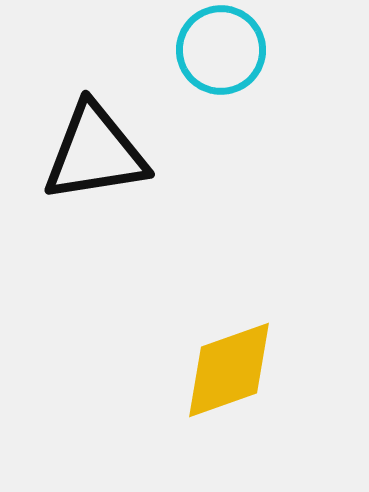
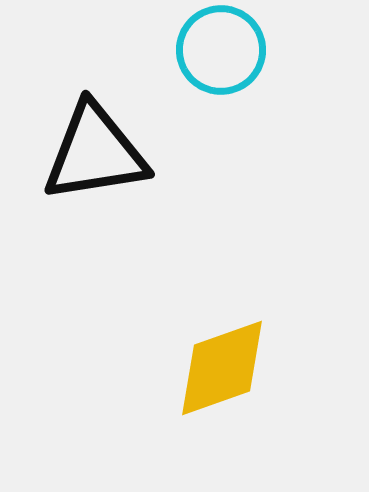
yellow diamond: moved 7 px left, 2 px up
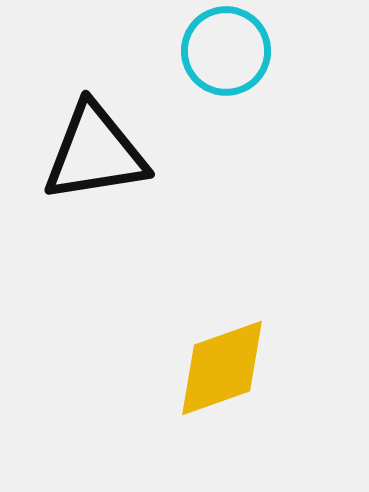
cyan circle: moved 5 px right, 1 px down
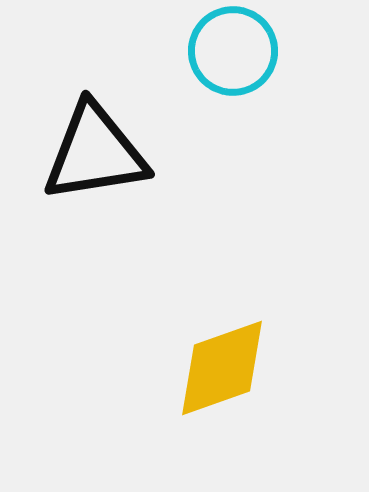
cyan circle: moved 7 px right
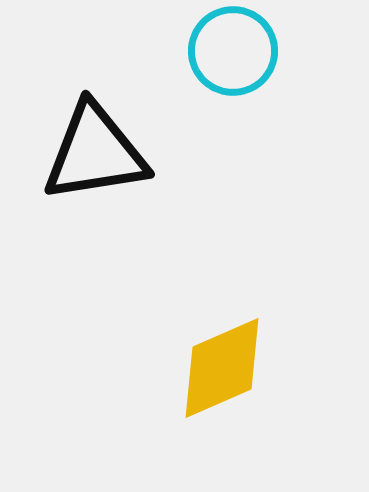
yellow diamond: rotated 4 degrees counterclockwise
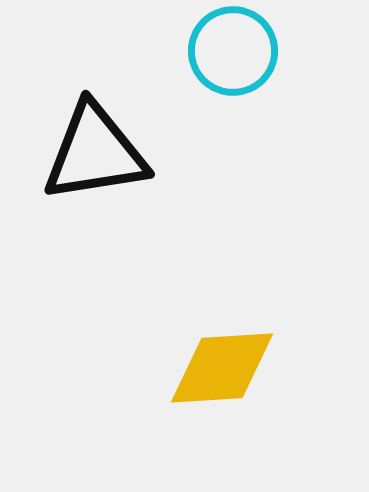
yellow diamond: rotated 20 degrees clockwise
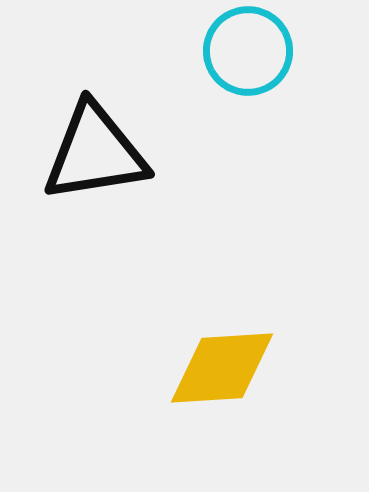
cyan circle: moved 15 px right
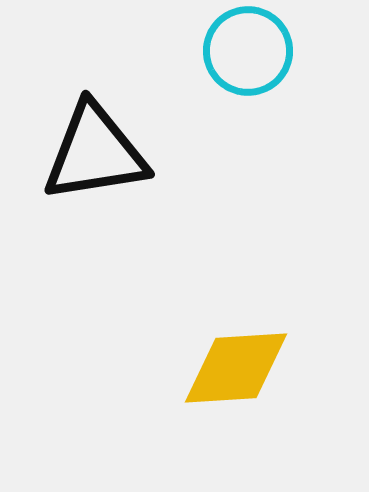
yellow diamond: moved 14 px right
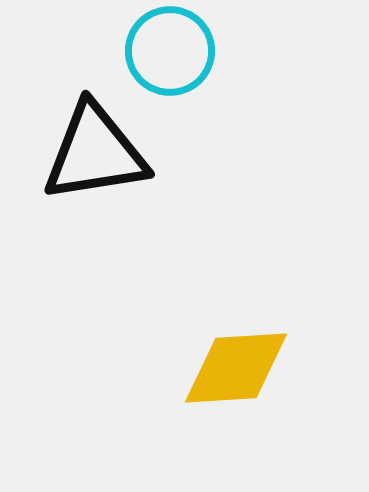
cyan circle: moved 78 px left
